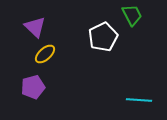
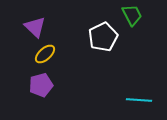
purple pentagon: moved 8 px right, 2 px up
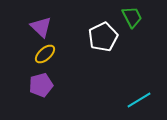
green trapezoid: moved 2 px down
purple triangle: moved 6 px right
cyan line: rotated 35 degrees counterclockwise
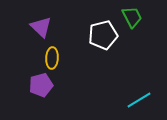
white pentagon: moved 2 px up; rotated 12 degrees clockwise
yellow ellipse: moved 7 px right, 4 px down; rotated 45 degrees counterclockwise
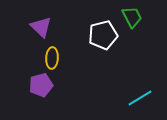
cyan line: moved 1 px right, 2 px up
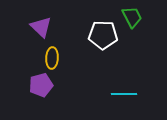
white pentagon: rotated 16 degrees clockwise
cyan line: moved 16 px left, 4 px up; rotated 30 degrees clockwise
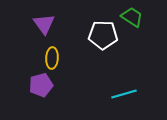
green trapezoid: rotated 30 degrees counterclockwise
purple triangle: moved 3 px right, 3 px up; rotated 10 degrees clockwise
cyan line: rotated 15 degrees counterclockwise
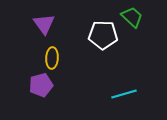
green trapezoid: rotated 10 degrees clockwise
